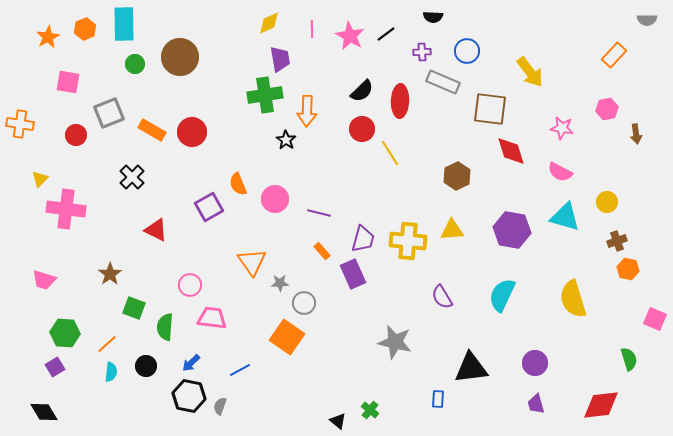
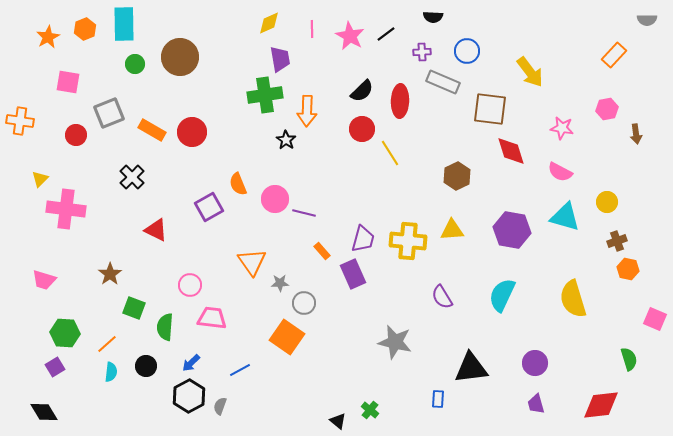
orange cross at (20, 124): moved 3 px up
purple line at (319, 213): moved 15 px left
black hexagon at (189, 396): rotated 20 degrees clockwise
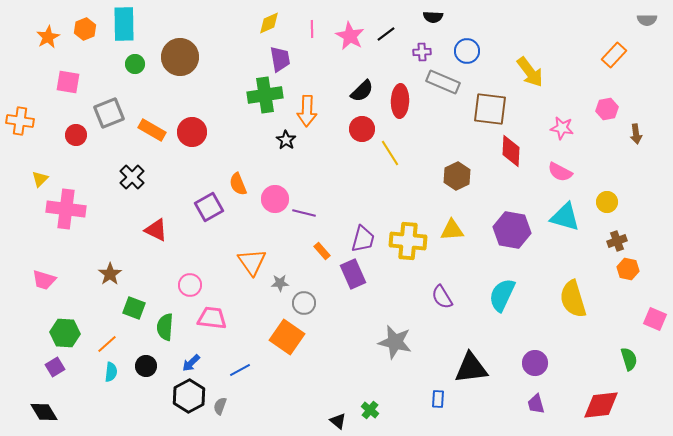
red diamond at (511, 151): rotated 20 degrees clockwise
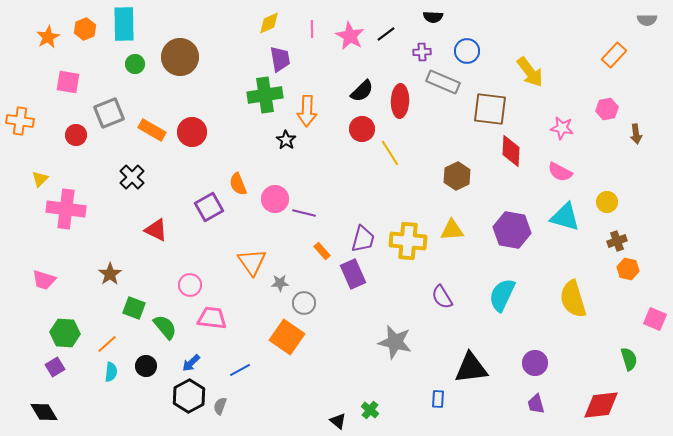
green semicircle at (165, 327): rotated 136 degrees clockwise
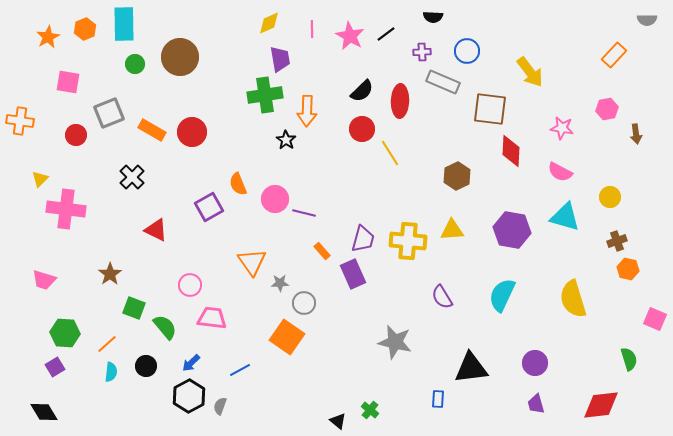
yellow circle at (607, 202): moved 3 px right, 5 px up
